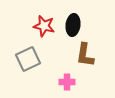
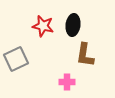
red star: moved 1 px left
gray square: moved 12 px left
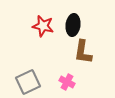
brown L-shape: moved 2 px left, 3 px up
gray square: moved 12 px right, 23 px down
pink cross: rotated 28 degrees clockwise
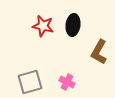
brown L-shape: moved 16 px right; rotated 20 degrees clockwise
gray square: moved 2 px right; rotated 10 degrees clockwise
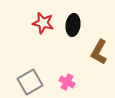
red star: moved 3 px up
gray square: rotated 15 degrees counterclockwise
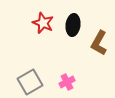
red star: rotated 10 degrees clockwise
brown L-shape: moved 9 px up
pink cross: rotated 35 degrees clockwise
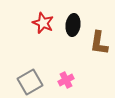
brown L-shape: rotated 20 degrees counterclockwise
pink cross: moved 1 px left, 2 px up
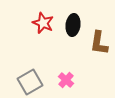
pink cross: rotated 21 degrees counterclockwise
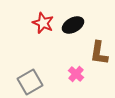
black ellipse: rotated 55 degrees clockwise
brown L-shape: moved 10 px down
pink cross: moved 10 px right, 6 px up
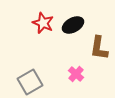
brown L-shape: moved 5 px up
